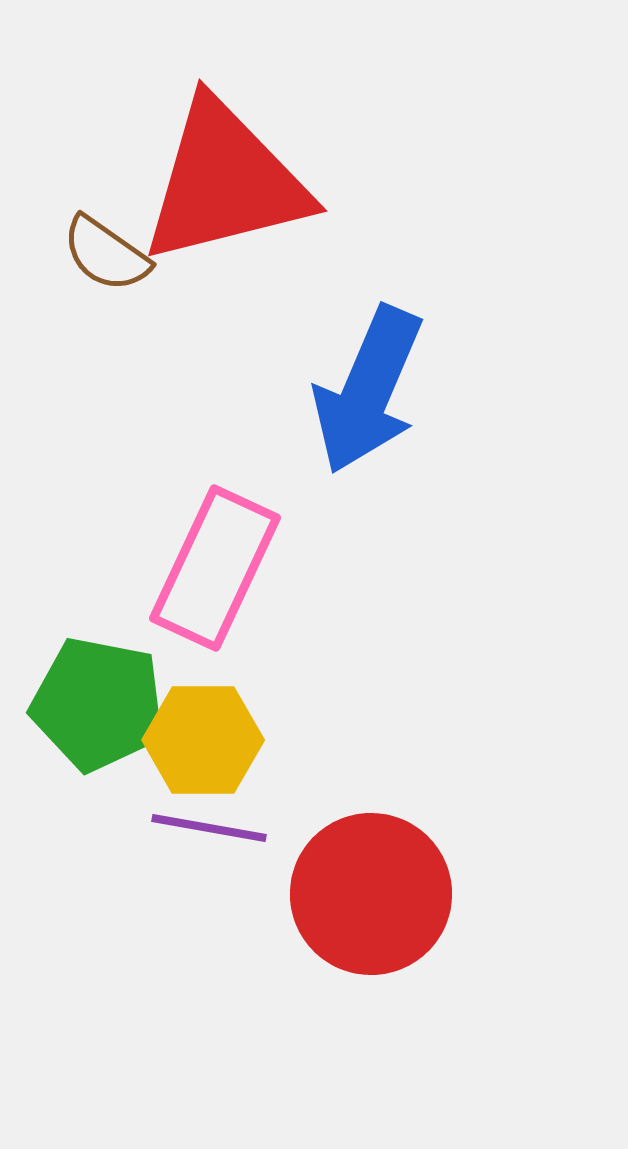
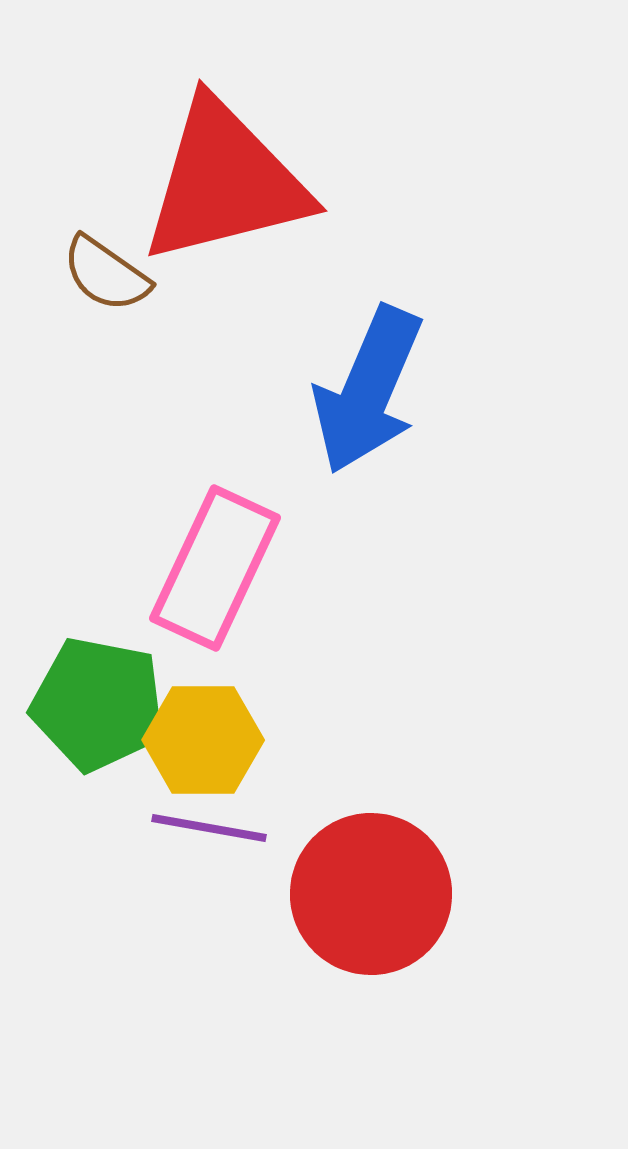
brown semicircle: moved 20 px down
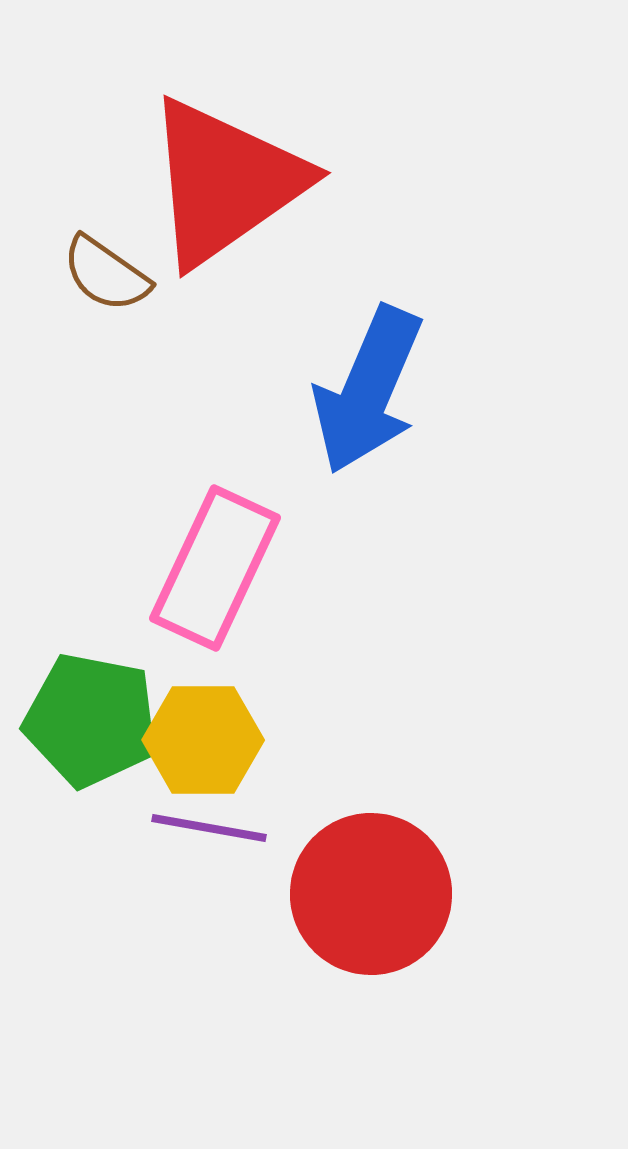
red triangle: rotated 21 degrees counterclockwise
green pentagon: moved 7 px left, 16 px down
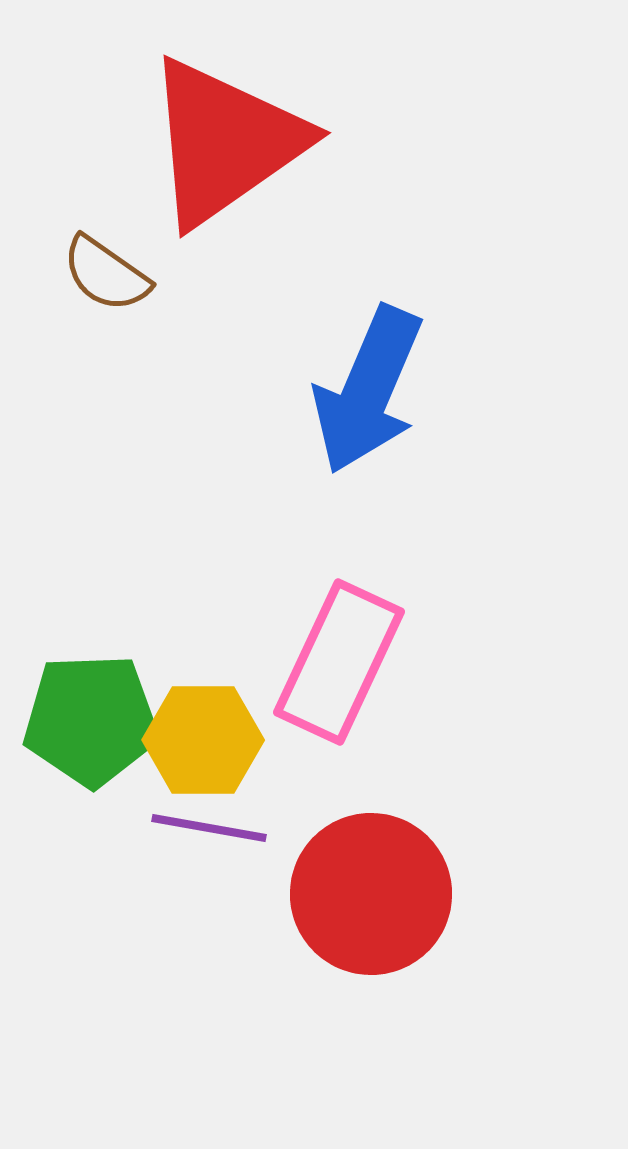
red triangle: moved 40 px up
pink rectangle: moved 124 px right, 94 px down
green pentagon: rotated 13 degrees counterclockwise
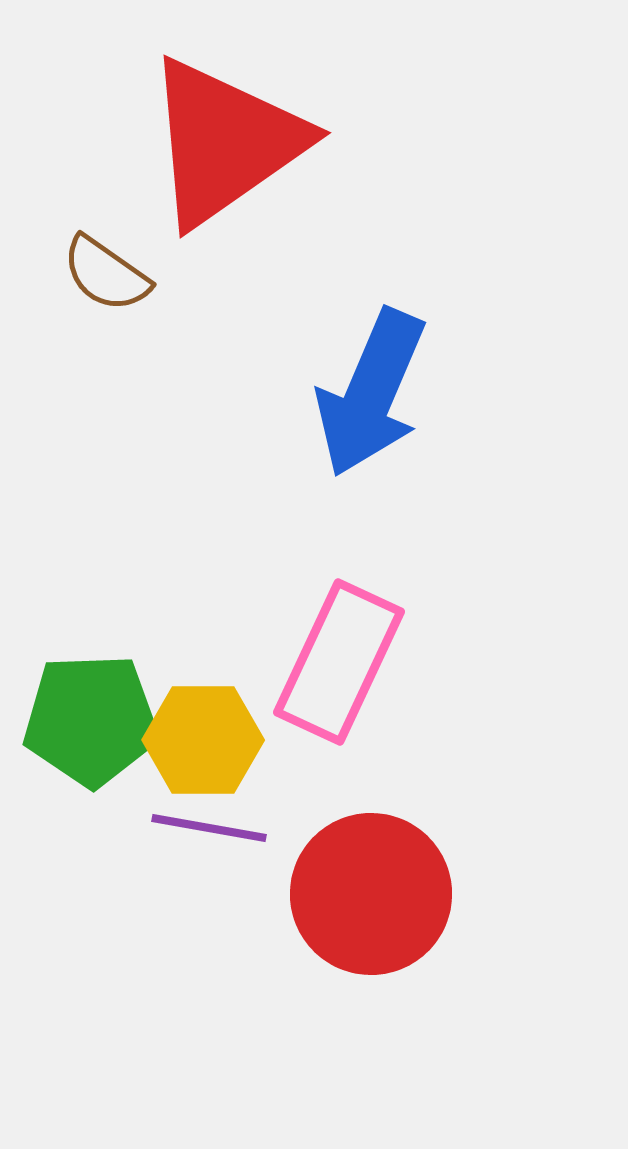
blue arrow: moved 3 px right, 3 px down
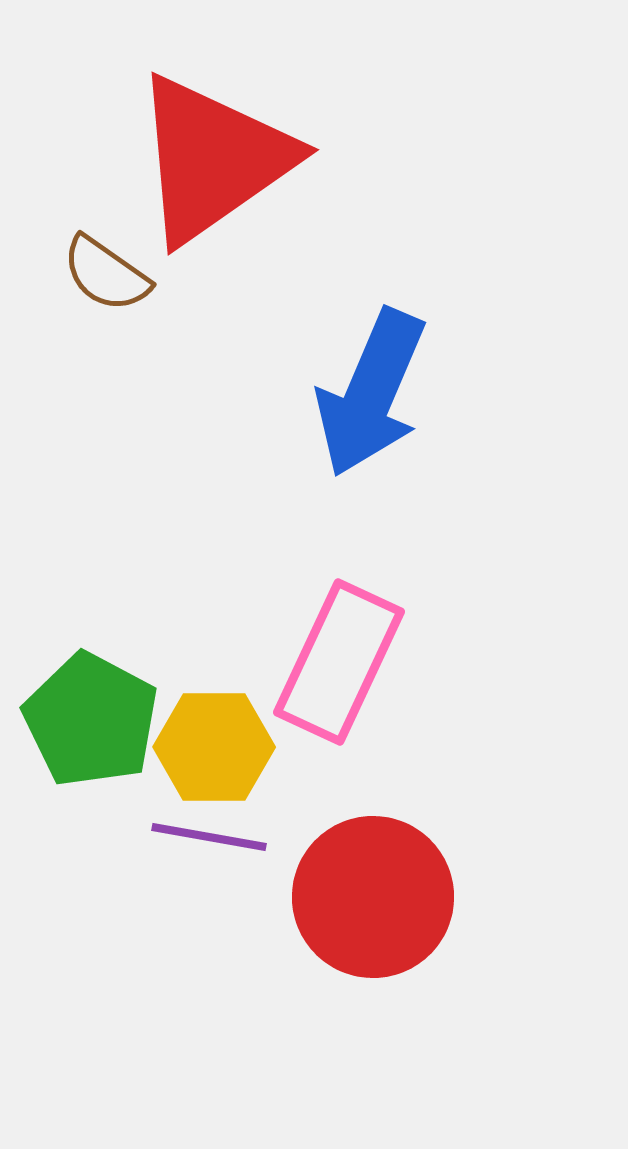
red triangle: moved 12 px left, 17 px down
green pentagon: rotated 30 degrees clockwise
yellow hexagon: moved 11 px right, 7 px down
purple line: moved 9 px down
red circle: moved 2 px right, 3 px down
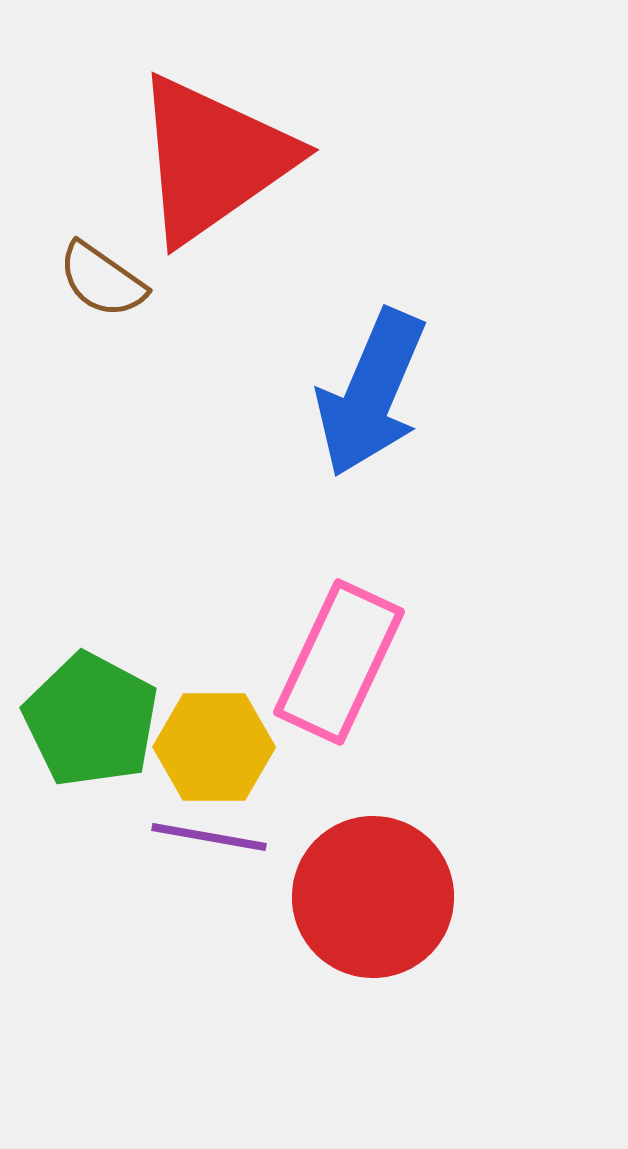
brown semicircle: moved 4 px left, 6 px down
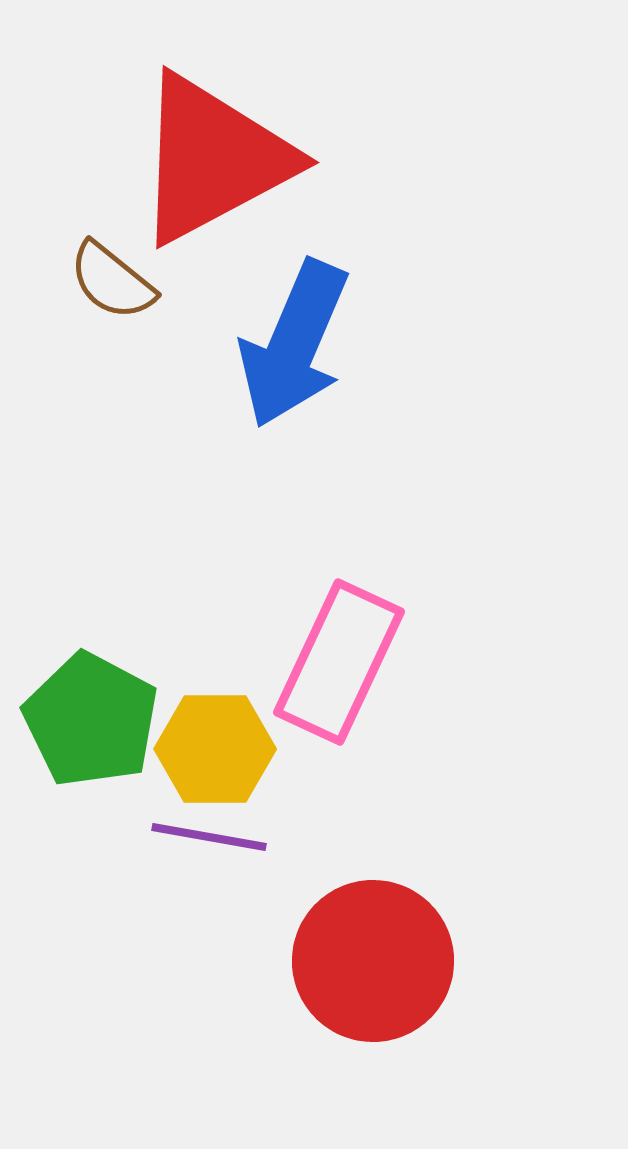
red triangle: rotated 7 degrees clockwise
brown semicircle: moved 10 px right, 1 px down; rotated 4 degrees clockwise
blue arrow: moved 77 px left, 49 px up
yellow hexagon: moved 1 px right, 2 px down
red circle: moved 64 px down
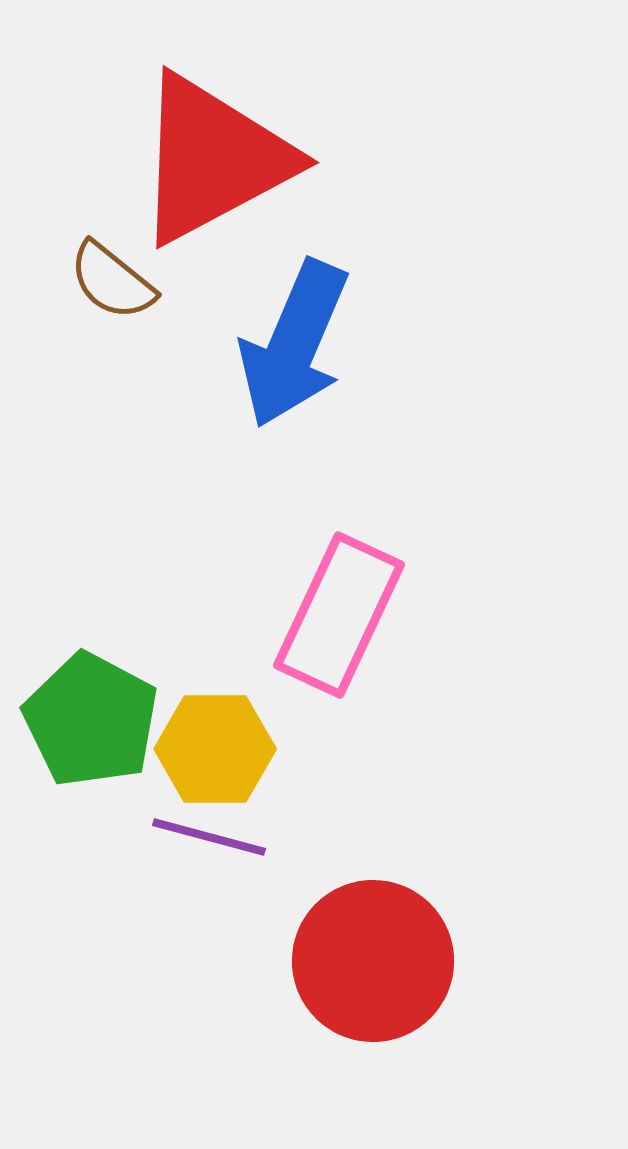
pink rectangle: moved 47 px up
purple line: rotated 5 degrees clockwise
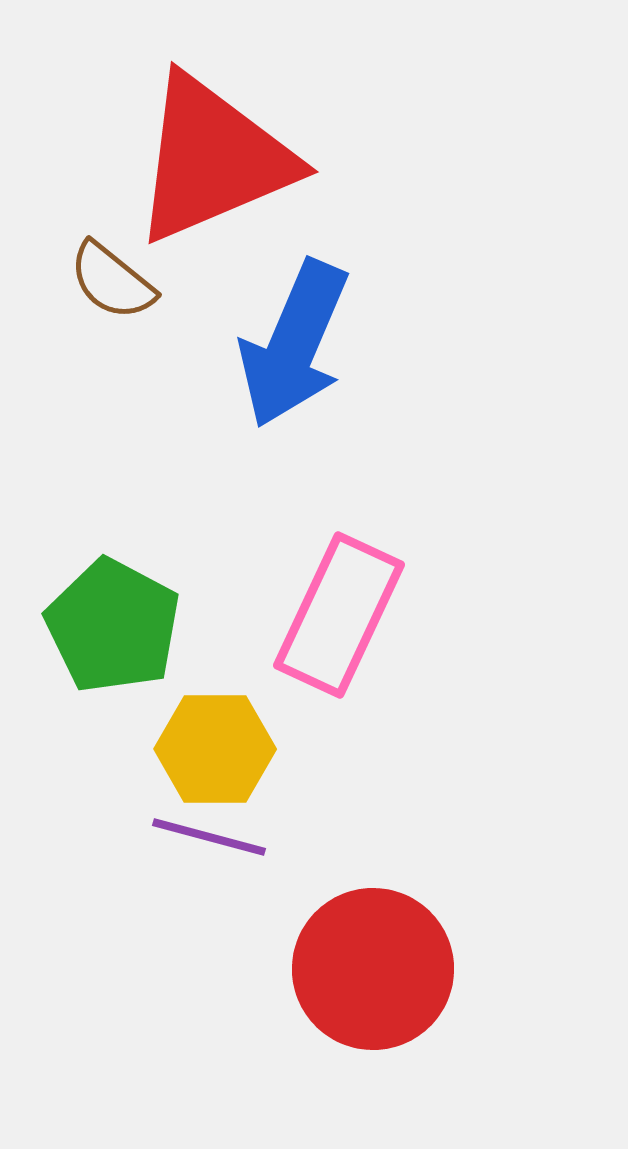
red triangle: rotated 5 degrees clockwise
green pentagon: moved 22 px right, 94 px up
red circle: moved 8 px down
